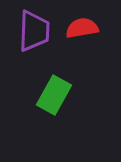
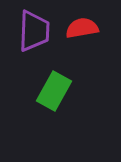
green rectangle: moved 4 px up
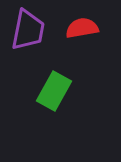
purple trapezoid: moved 6 px left, 1 px up; rotated 9 degrees clockwise
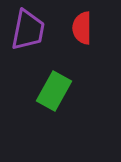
red semicircle: rotated 80 degrees counterclockwise
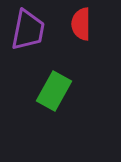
red semicircle: moved 1 px left, 4 px up
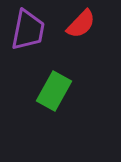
red semicircle: rotated 136 degrees counterclockwise
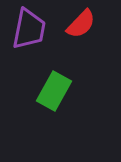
purple trapezoid: moved 1 px right, 1 px up
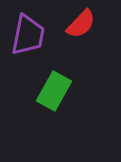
purple trapezoid: moved 1 px left, 6 px down
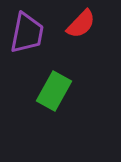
purple trapezoid: moved 1 px left, 2 px up
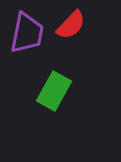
red semicircle: moved 10 px left, 1 px down
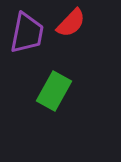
red semicircle: moved 2 px up
